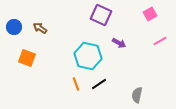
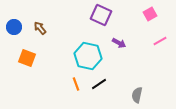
brown arrow: rotated 16 degrees clockwise
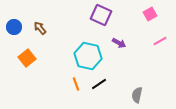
orange square: rotated 30 degrees clockwise
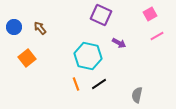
pink line: moved 3 px left, 5 px up
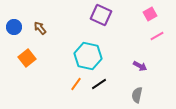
purple arrow: moved 21 px right, 23 px down
orange line: rotated 56 degrees clockwise
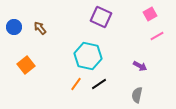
purple square: moved 2 px down
orange square: moved 1 px left, 7 px down
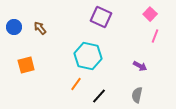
pink square: rotated 16 degrees counterclockwise
pink line: moved 2 px left; rotated 40 degrees counterclockwise
orange square: rotated 24 degrees clockwise
black line: moved 12 px down; rotated 14 degrees counterclockwise
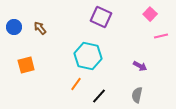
pink line: moved 6 px right; rotated 56 degrees clockwise
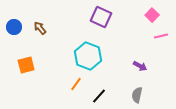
pink square: moved 2 px right, 1 px down
cyan hexagon: rotated 8 degrees clockwise
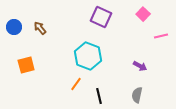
pink square: moved 9 px left, 1 px up
black line: rotated 56 degrees counterclockwise
